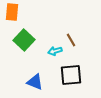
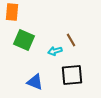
green square: rotated 20 degrees counterclockwise
black square: moved 1 px right
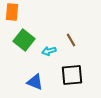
green square: rotated 15 degrees clockwise
cyan arrow: moved 6 px left
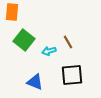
brown line: moved 3 px left, 2 px down
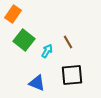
orange rectangle: moved 1 px right, 2 px down; rotated 30 degrees clockwise
cyan arrow: moved 2 px left; rotated 136 degrees clockwise
blue triangle: moved 2 px right, 1 px down
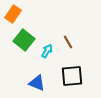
black square: moved 1 px down
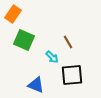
green square: rotated 15 degrees counterclockwise
cyan arrow: moved 5 px right, 6 px down; rotated 104 degrees clockwise
black square: moved 1 px up
blue triangle: moved 1 px left, 2 px down
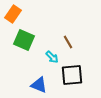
blue triangle: moved 3 px right
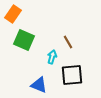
cyan arrow: rotated 120 degrees counterclockwise
